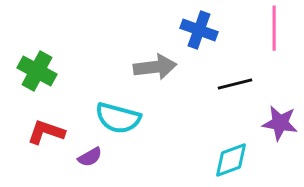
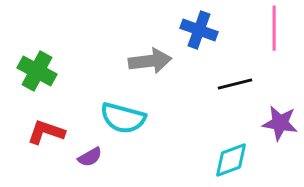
gray arrow: moved 5 px left, 6 px up
cyan semicircle: moved 5 px right
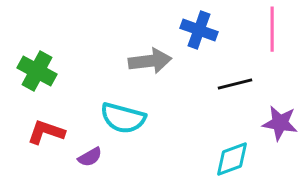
pink line: moved 2 px left, 1 px down
cyan diamond: moved 1 px right, 1 px up
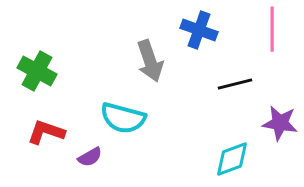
gray arrow: rotated 78 degrees clockwise
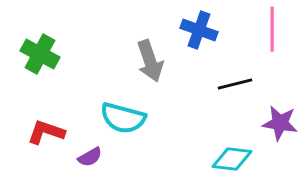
green cross: moved 3 px right, 17 px up
cyan diamond: rotated 27 degrees clockwise
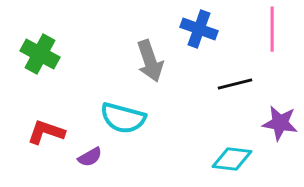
blue cross: moved 1 px up
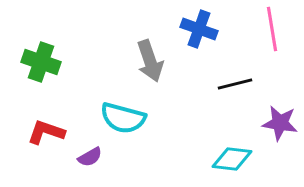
pink line: rotated 9 degrees counterclockwise
green cross: moved 1 px right, 8 px down; rotated 9 degrees counterclockwise
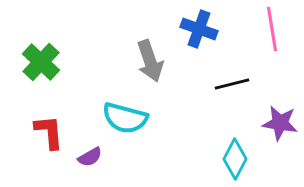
green cross: rotated 24 degrees clockwise
black line: moved 3 px left
cyan semicircle: moved 2 px right
red L-shape: moved 3 px right; rotated 66 degrees clockwise
cyan diamond: moved 3 px right; rotated 69 degrees counterclockwise
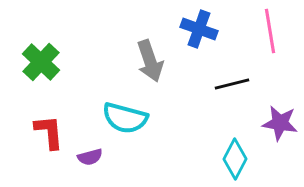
pink line: moved 2 px left, 2 px down
purple semicircle: rotated 15 degrees clockwise
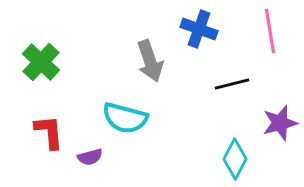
purple star: rotated 24 degrees counterclockwise
